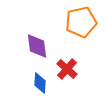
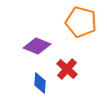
orange pentagon: rotated 28 degrees clockwise
purple diamond: rotated 60 degrees counterclockwise
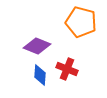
red cross: rotated 20 degrees counterclockwise
blue diamond: moved 8 px up
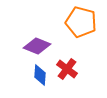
red cross: rotated 15 degrees clockwise
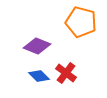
red cross: moved 1 px left, 4 px down
blue diamond: moved 1 px left, 1 px down; rotated 50 degrees counterclockwise
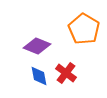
orange pentagon: moved 3 px right, 7 px down; rotated 16 degrees clockwise
blue diamond: rotated 35 degrees clockwise
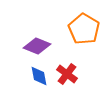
red cross: moved 1 px right, 1 px down
